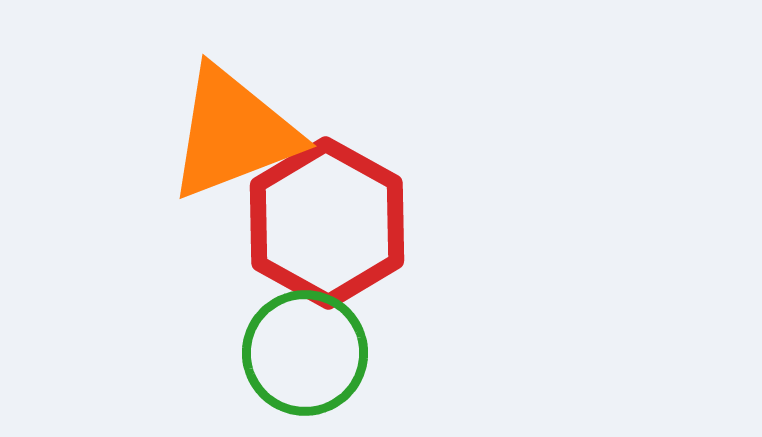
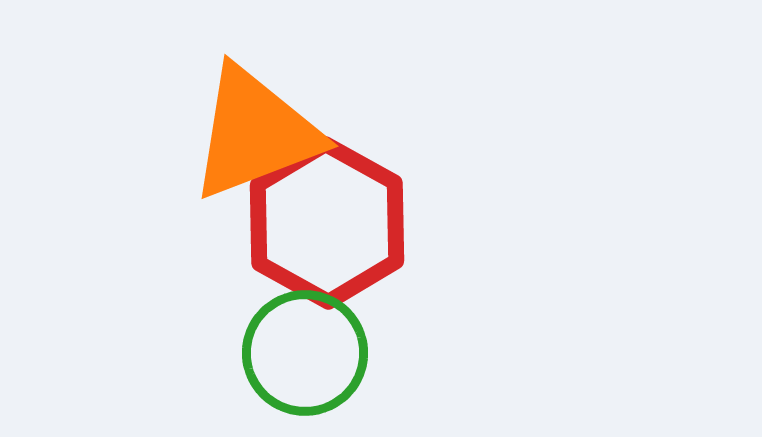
orange triangle: moved 22 px right
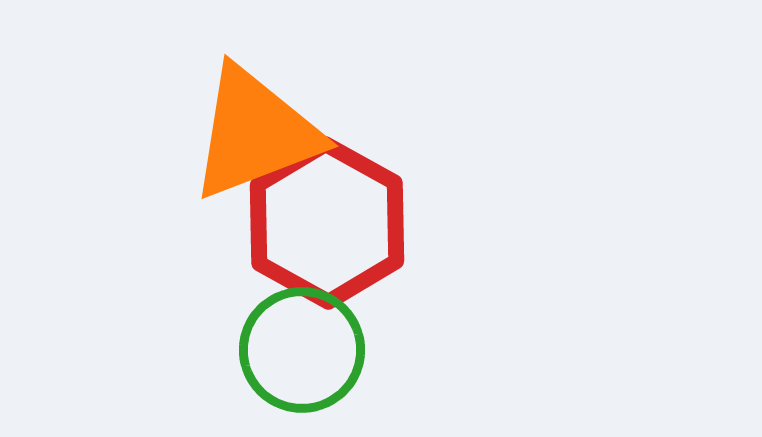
green circle: moved 3 px left, 3 px up
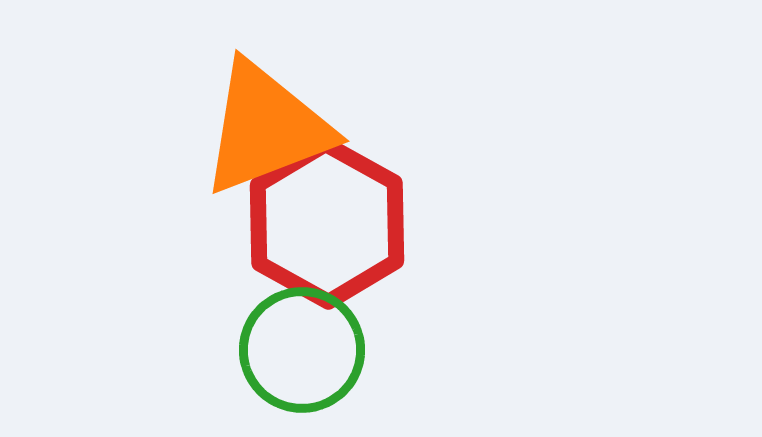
orange triangle: moved 11 px right, 5 px up
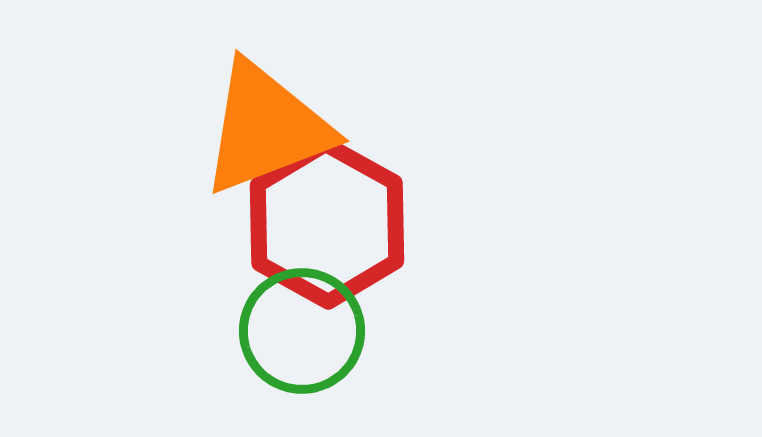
green circle: moved 19 px up
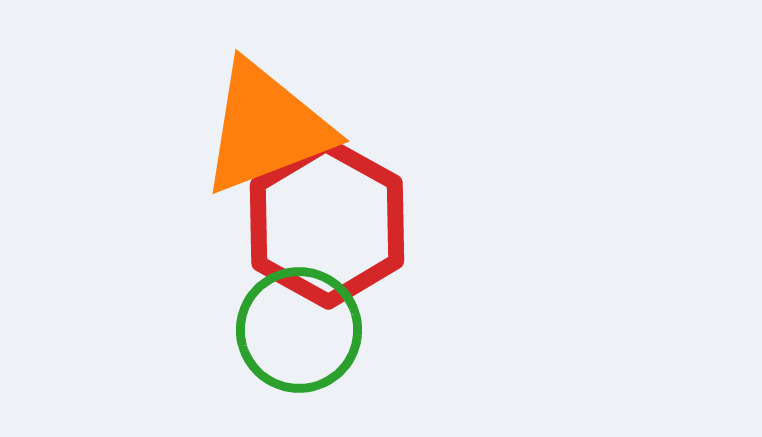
green circle: moved 3 px left, 1 px up
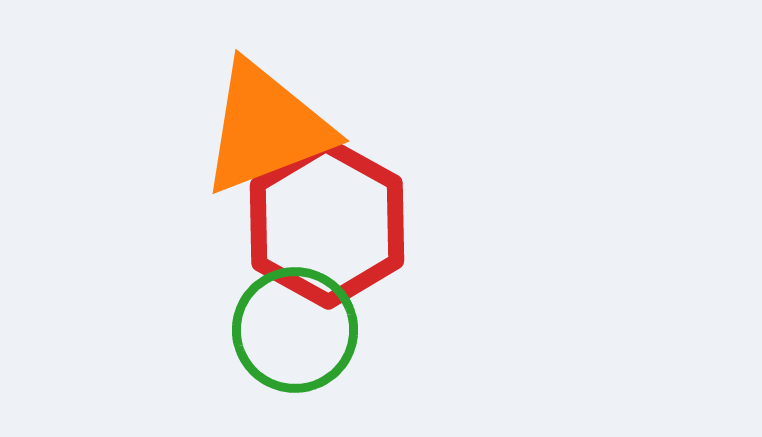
green circle: moved 4 px left
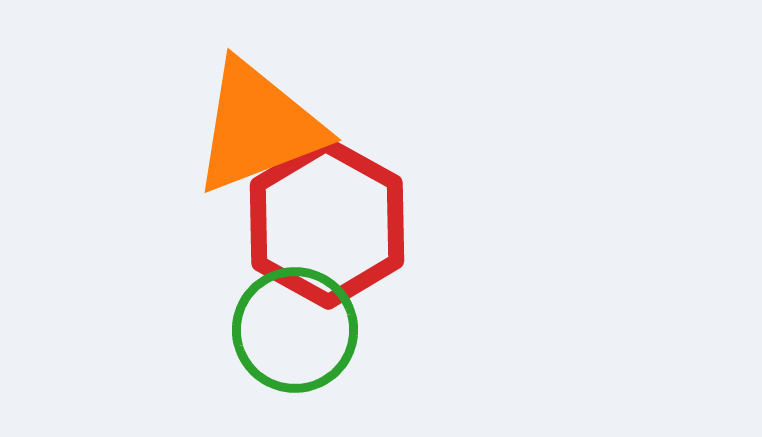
orange triangle: moved 8 px left, 1 px up
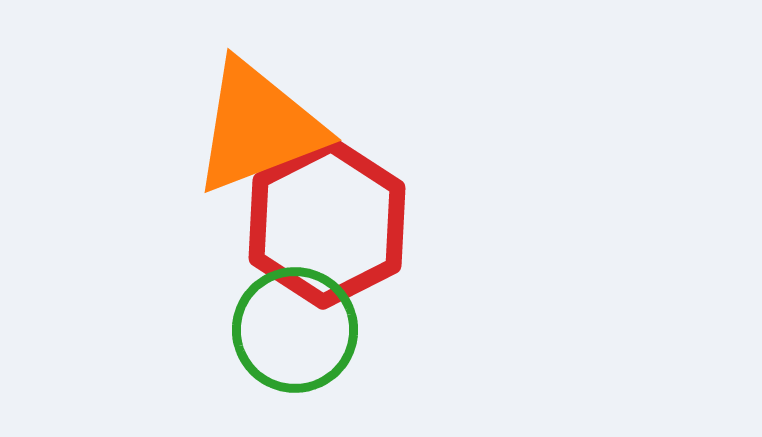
red hexagon: rotated 4 degrees clockwise
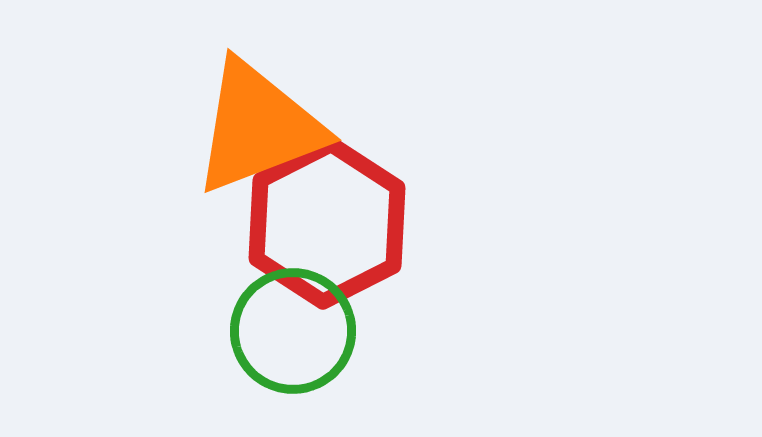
green circle: moved 2 px left, 1 px down
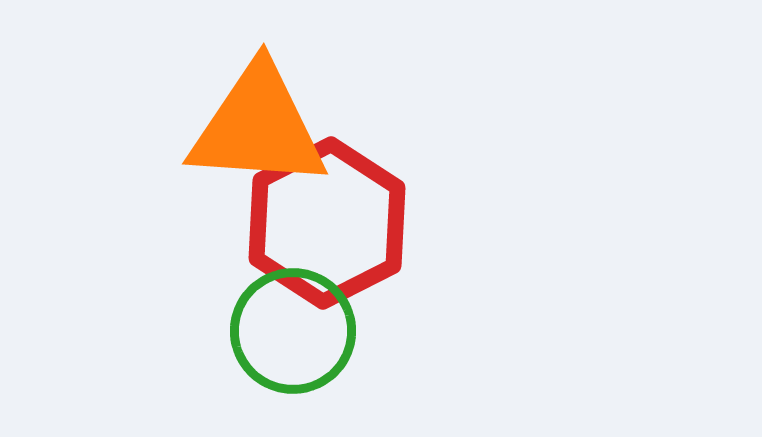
orange triangle: rotated 25 degrees clockwise
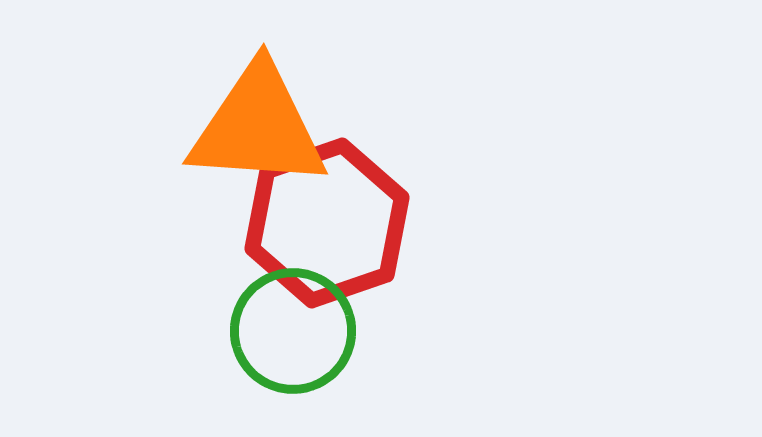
red hexagon: rotated 8 degrees clockwise
